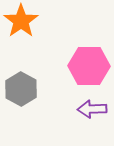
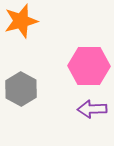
orange star: rotated 20 degrees clockwise
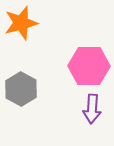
orange star: moved 2 px down
purple arrow: rotated 84 degrees counterclockwise
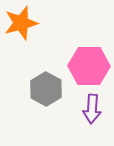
gray hexagon: moved 25 px right
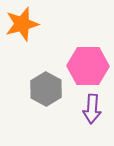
orange star: moved 1 px right, 1 px down
pink hexagon: moved 1 px left
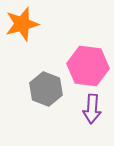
pink hexagon: rotated 6 degrees clockwise
gray hexagon: rotated 8 degrees counterclockwise
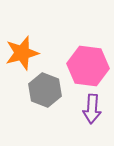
orange star: moved 29 px down
gray hexagon: moved 1 px left, 1 px down
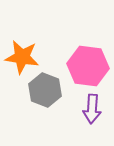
orange star: moved 4 px down; rotated 24 degrees clockwise
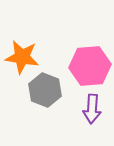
pink hexagon: moved 2 px right; rotated 12 degrees counterclockwise
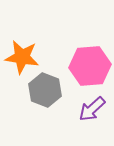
purple arrow: rotated 44 degrees clockwise
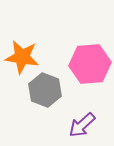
pink hexagon: moved 2 px up
purple arrow: moved 10 px left, 16 px down
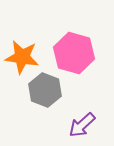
pink hexagon: moved 16 px left, 11 px up; rotated 21 degrees clockwise
